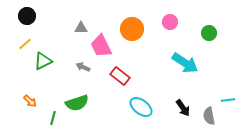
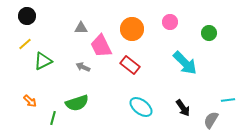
cyan arrow: rotated 12 degrees clockwise
red rectangle: moved 10 px right, 11 px up
gray semicircle: moved 2 px right, 4 px down; rotated 42 degrees clockwise
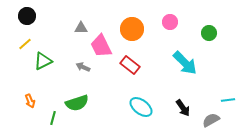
orange arrow: rotated 24 degrees clockwise
gray semicircle: rotated 30 degrees clockwise
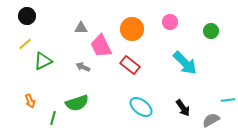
green circle: moved 2 px right, 2 px up
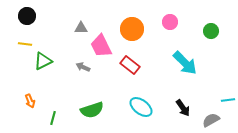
yellow line: rotated 48 degrees clockwise
green semicircle: moved 15 px right, 7 px down
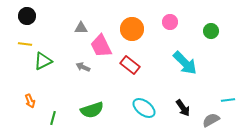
cyan ellipse: moved 3 px right, 1 px down
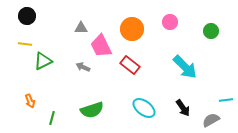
cyan arrow: moved 4 px down
cyan line: moved 2 px left
green line: moved 1 px left
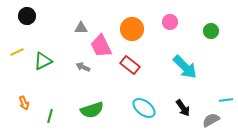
yellow line: moved 8 px left, 8 px down; rotated 32 degrees counterclockwise
orange arrow: moved 6 px left, 2 px down
green line: moved 2 px left, 2 px up
